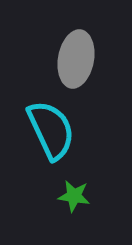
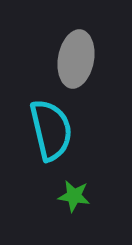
cyan semicircle: rotated 12 degrees clockwise
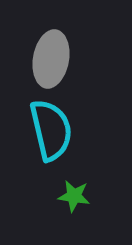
gray ellipse: moved 25 px left
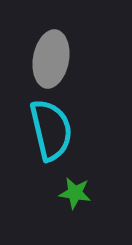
green star: moved 1 px right, 3 px up
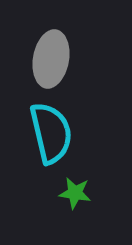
cyan semicircle: moved 3 px down
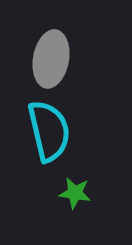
cyan semicircle: moved 2 px left, 2 px up
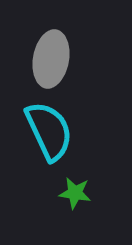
cyan semicircle: rotated 12 degrees counterclockwise
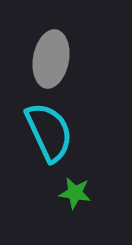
cyan semicircle: moved 1 px down
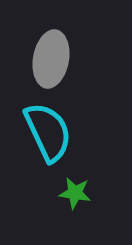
cyan semicircle: moved 1 px left
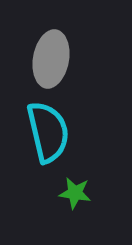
cyan semicircle: rotated 12 degrees clockwise
